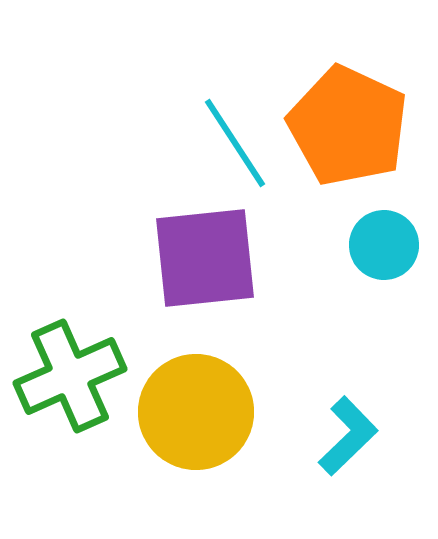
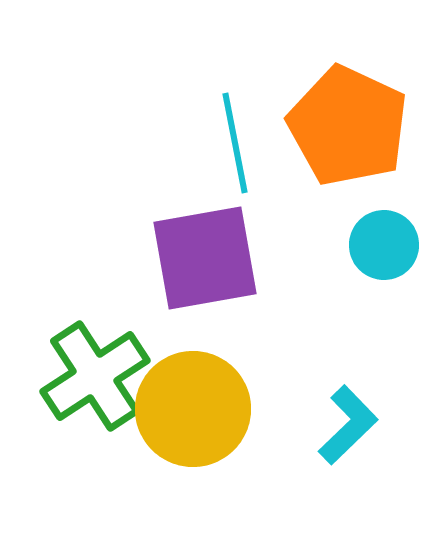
cyan line: rotated 22 degrees clockwise
purple square: rotated 4 degrees counterclockwise
green cross: moved 25 px right; rotated 9 degrees counterclockwise
yellow circle: moved 3 px left, 3 px up
cyan L-shape: moved 11 px up
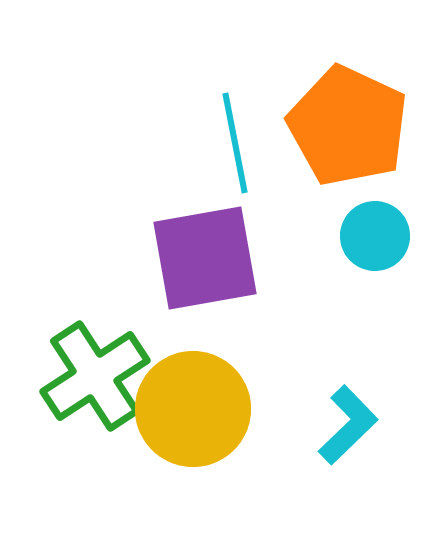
cyan circle: moved 9 px left, 9 px up
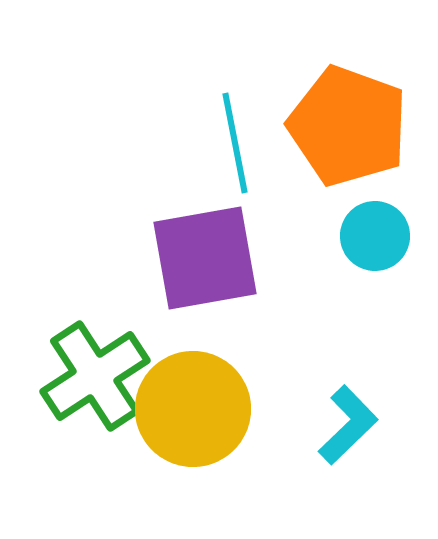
orange pentagon: rotated 5 degrees counterclockwise
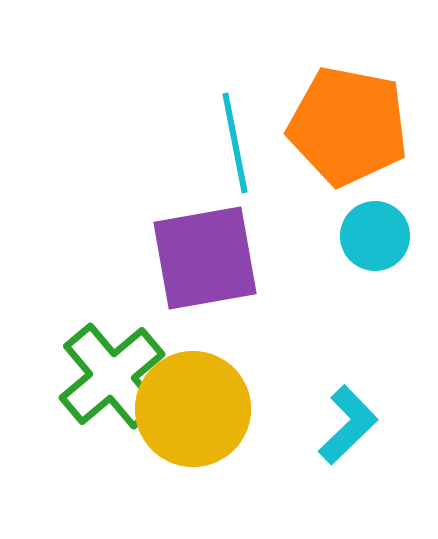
orange pentagon: rotated 9 degrees counterclockwise
green cross: moved 17 px right; rotated 7 degrees counterclockwise
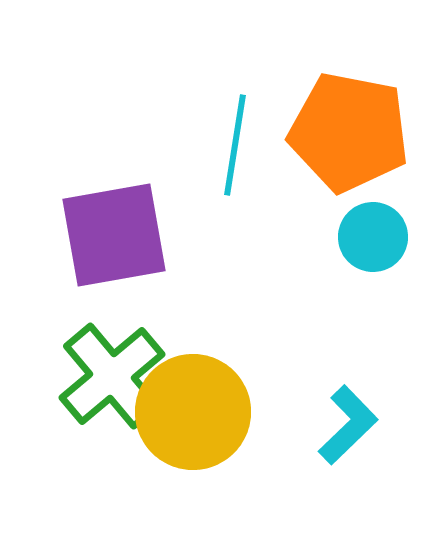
orange pentagon: moved 1 px right, 6 px down
cyan line: moved 2 px down; rotated 20 degrees clockwise
cyan circle: moved 2 px left, 1 px down
purple square: moved 91 px left, 23 px up
yellow circle: moved 3 px down
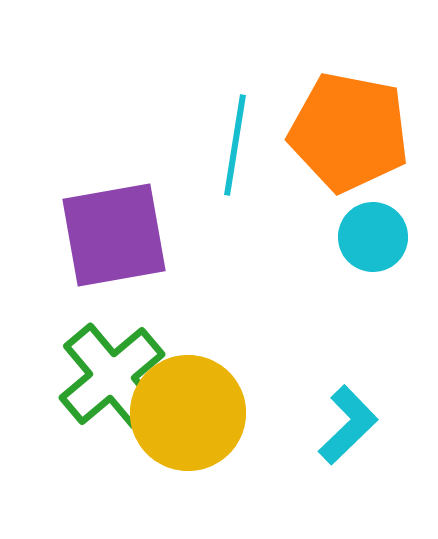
yellow circle: moved 5 px left, 1 px down
